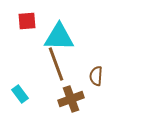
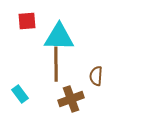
brown line: rotated 20 degrees clockwise
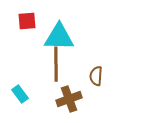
brown cross: moved 2 px left
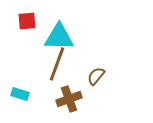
brown line: moved 1 px right; rotated 20 degrees clockwise
brown semicircle: rotated 36 degrees clockwise
cyan rectangle: rotated 36 degrees counterclockwise
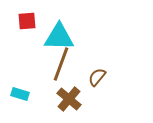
brown line: moved 4 px right
brown semicircle: moved 1 px right, 1 px down
brown cross: rotated 30 degrees counterclockwise
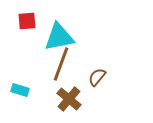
cyan triangle: rotated 12 degrees counterclockwise
cyan rectangle: moved 4 px up
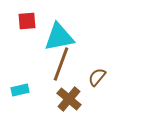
cyan rectangle: rotated 30 degrees counterclockwise
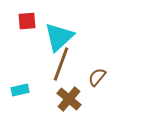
cyan triangle: rotated 32 degrees counterclockwise
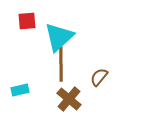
brown line: rotated 20 degrees counterclockwise
brown semicircle: moved 2 px right
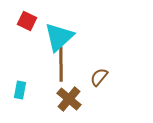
red square: rotated 30 degrees clockwise
cyan rectangle: rotated 66 degrees counterclockwise
